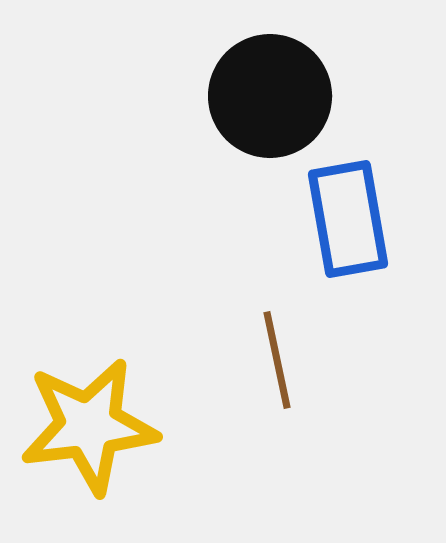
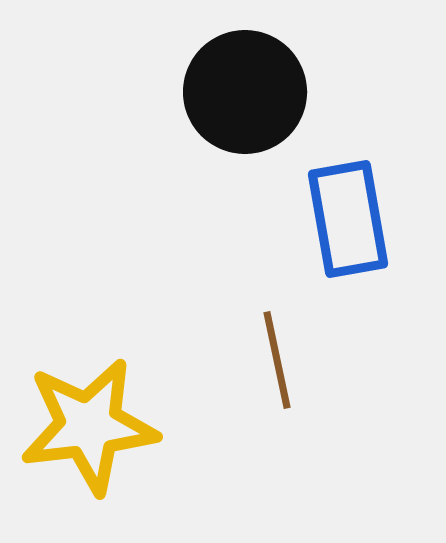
black circle: moved 25 px left, 4 px up
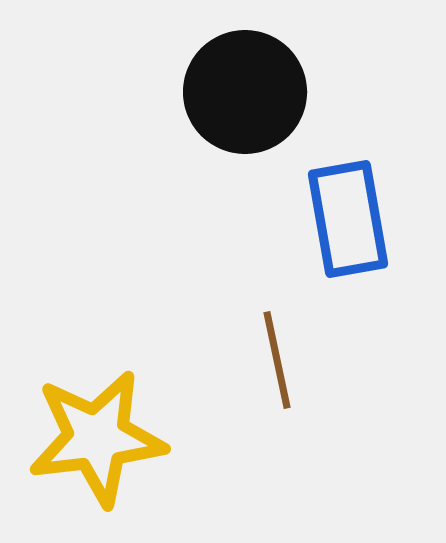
yellow star: moved 8 px right, 12 px down
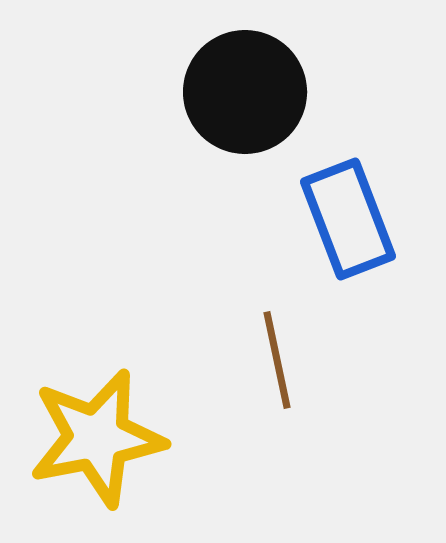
blue rectangle: rotated 11 degrees counterclockwise
yellow star: rotated 4 degrees counterclockwise
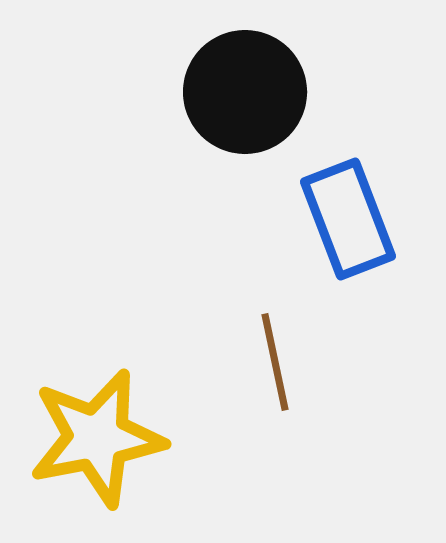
brown line: moved 2 px left, 2 px down
